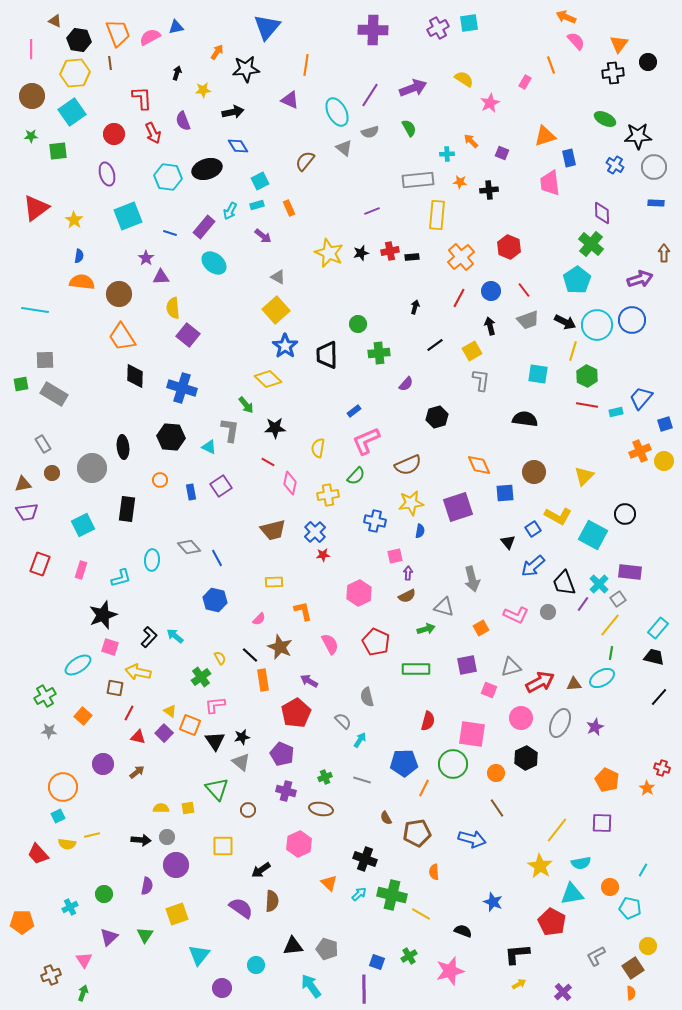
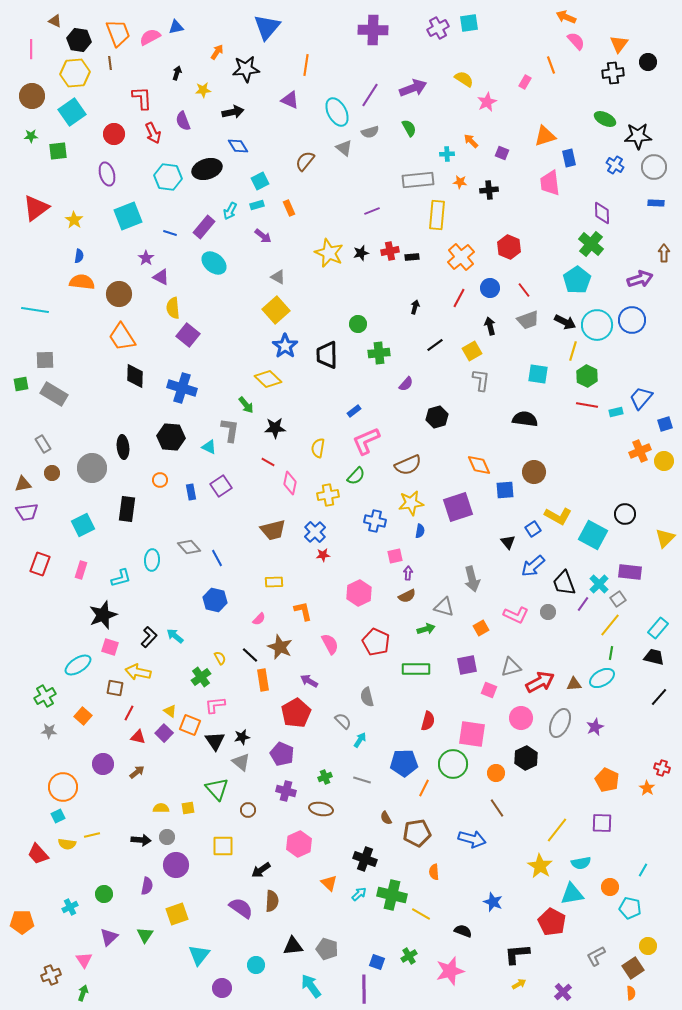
pink star at (490, 103): moved 3 px left, 1 px up
purple triangle at (161, 277): rotated 30 degrees clockwise
blue circle at (491, 291): moved 1 px left, 3 px up
yellow triangle at (584, 476): moved 81 px right, 62 px down
blue square at (505, 493): moved 3 px up
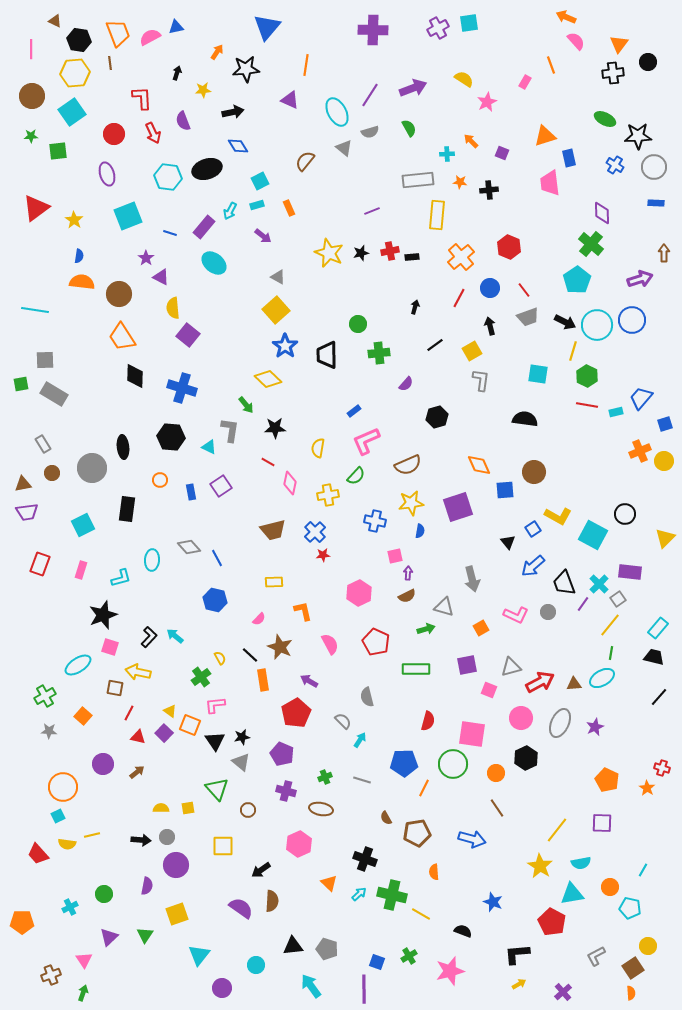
gray trapezoid at (528, 320): moved 3 px up
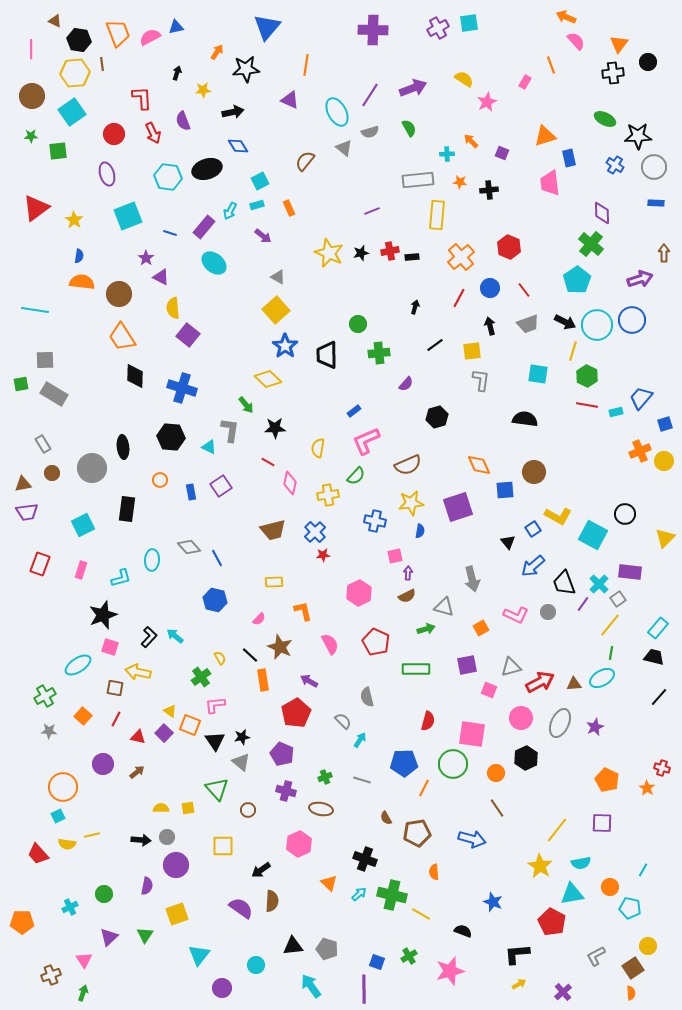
brown line at (110, 63): moved 8 px left, 1 px down
gray trapezoid at (528, 317): moved 7 px down
yellow square at (472, 351): rotated 24 degrees clockwise
red line at (129, 713): moved 13 px left, 6 px down
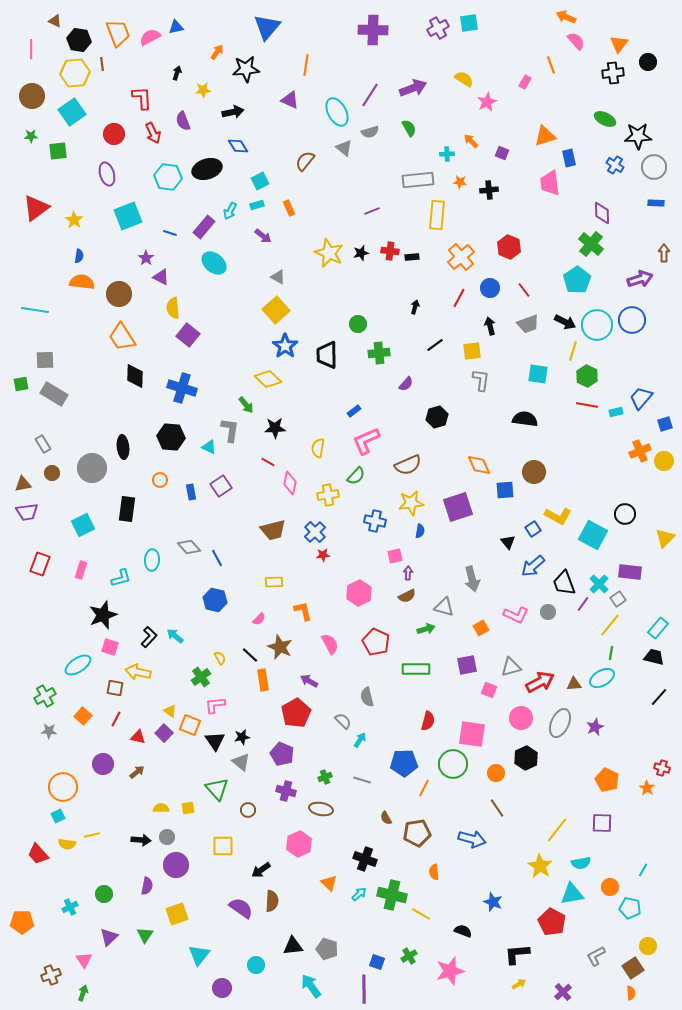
red cross at (390, 251): rotated 18 degrees clockwise
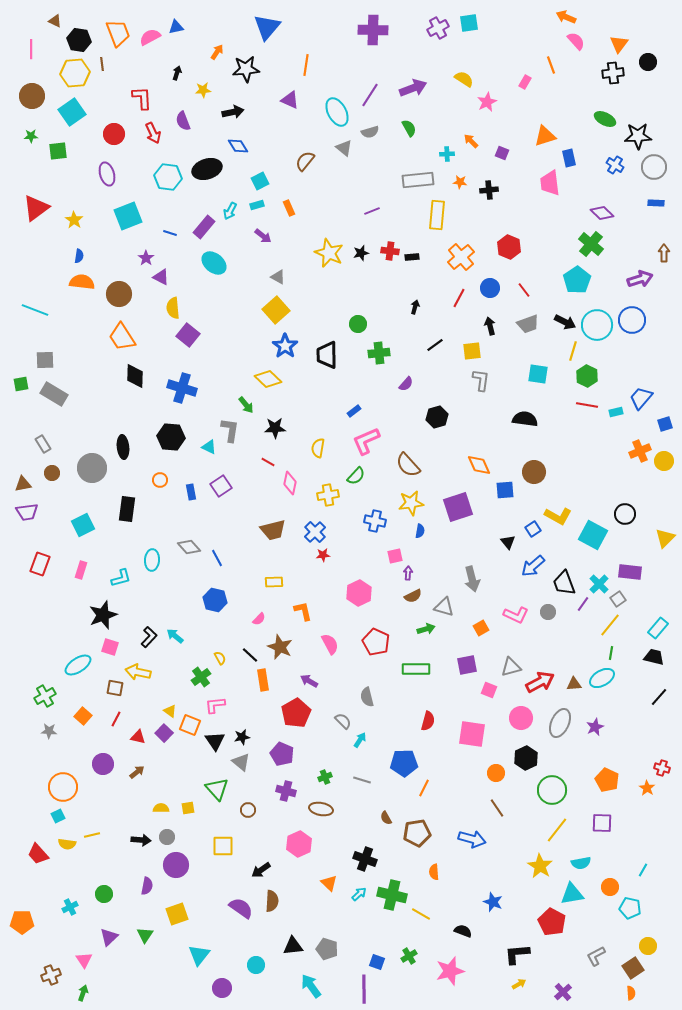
purple diamond at (602, 213): rotated 45 degrees counterclockwise
cyan line at (35, 310): rotated 12 degrees clockwise
brown semicircle at (408, 465): rotated 72 degrees clockwise
brown semicircle at (407, 596): moved 6 px right
green circle at (453, 764): moved 99 px right, 26 px down
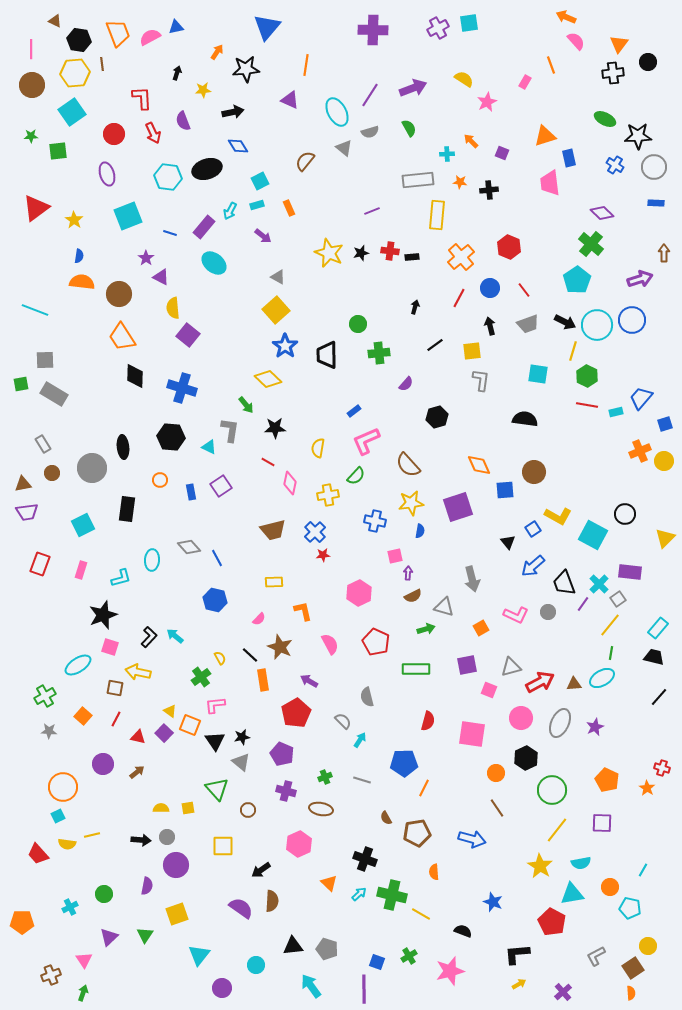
brown circle at (32, 96): moved 11 px up
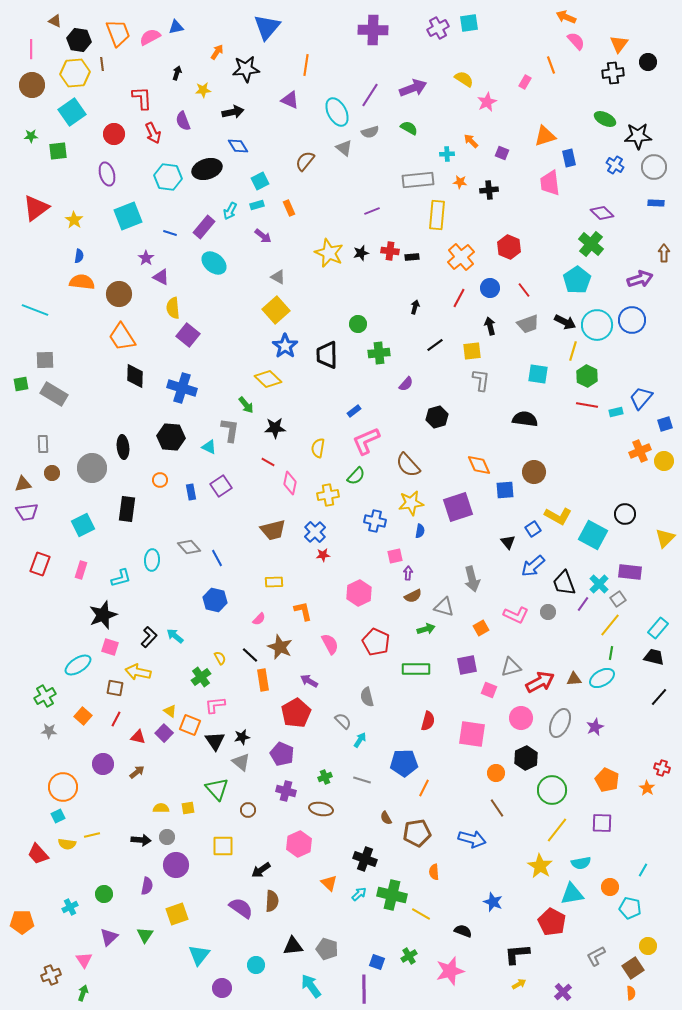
green semicircle at (409, 128): rotated 30 degrees counterclockwise
gray rectangle at (43, 444): rotated 30 degrees clockwise
brown triangle at (574, 684): moved 5 px up
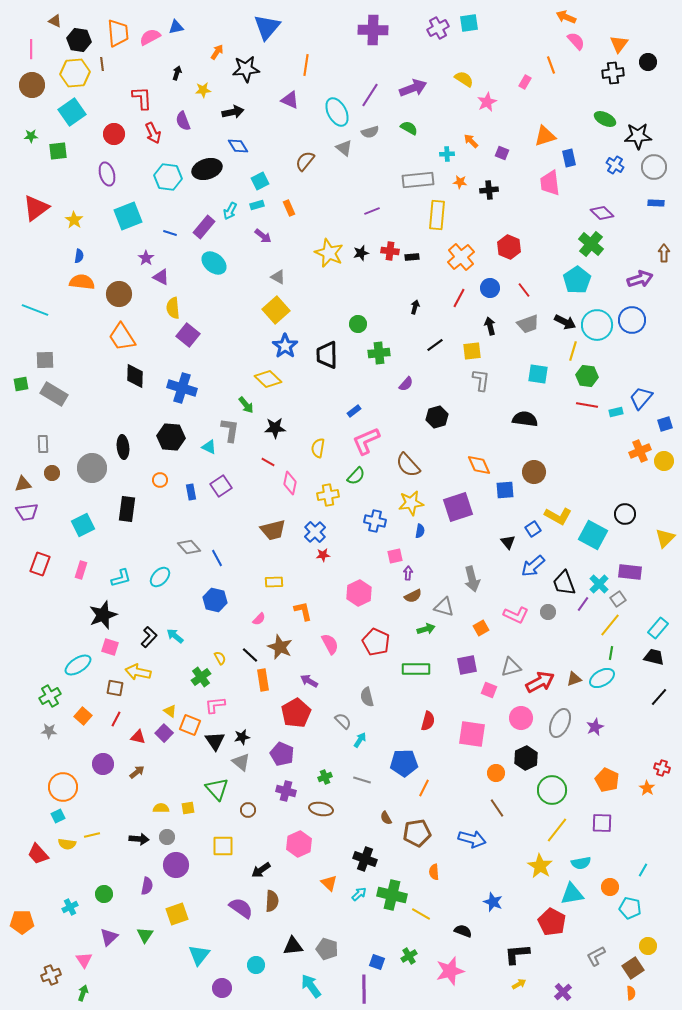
orange trapezoid at (118, 33): rotated 16 degrees clockwise
green hexagon at (587, 376): rotated 20 degrees counterclockwise
cyan ellipse at (152, 560): moved 8 px right, 17 px down; rotated 40 degrees clockwise
brown triangle at (574, 679): rotated 14 degrees counterclockwise
green cross at (45, 696): moved 5 px right
black arrow at (141, 840): moved 2 px left, 1 px up
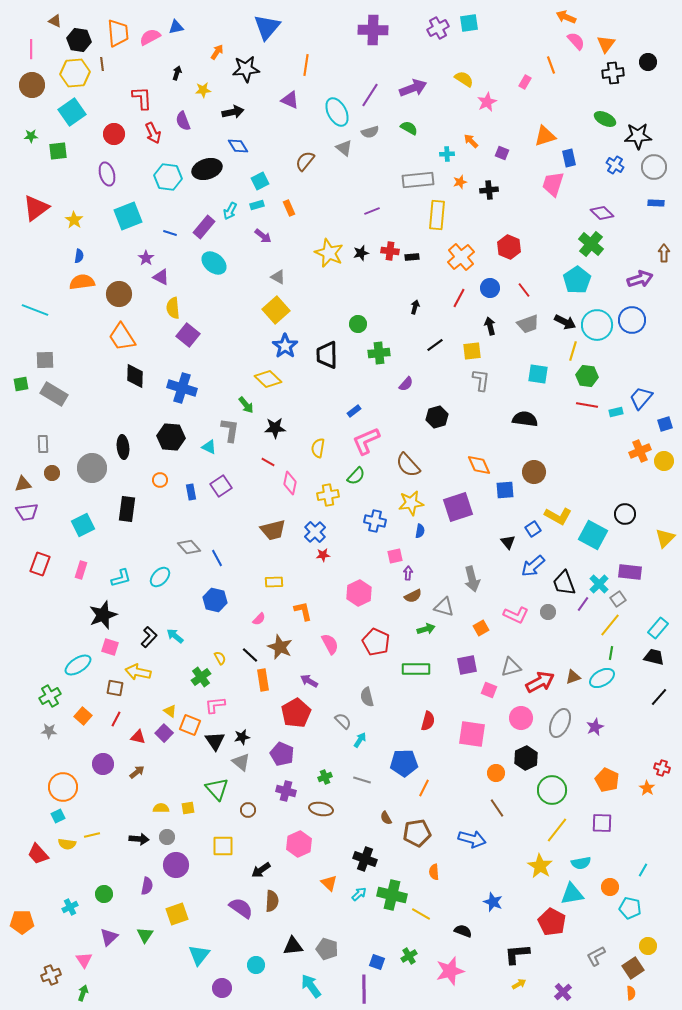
orange triangle at (619, 44): moved 13 px left
orange star at (460, 182): rotated 24 degrees counterclockwise
pink trapezoid at (550, 183): moved 3 px right, 1 px down; rotated 24 degrees clockwise
orange semicircle at (82, 282): rotated 15 degrees counterclockwise
brown triangle at (574, 679): moved 1 px left, 2 px up
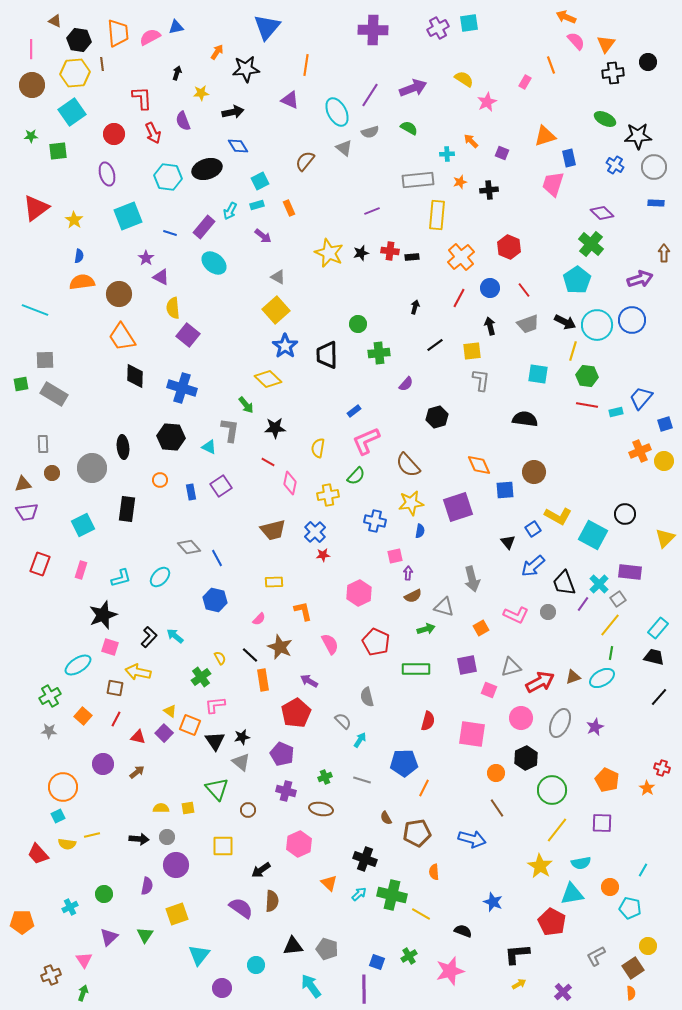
yellow star at (203, 90): moved 2 px left, 3 px down
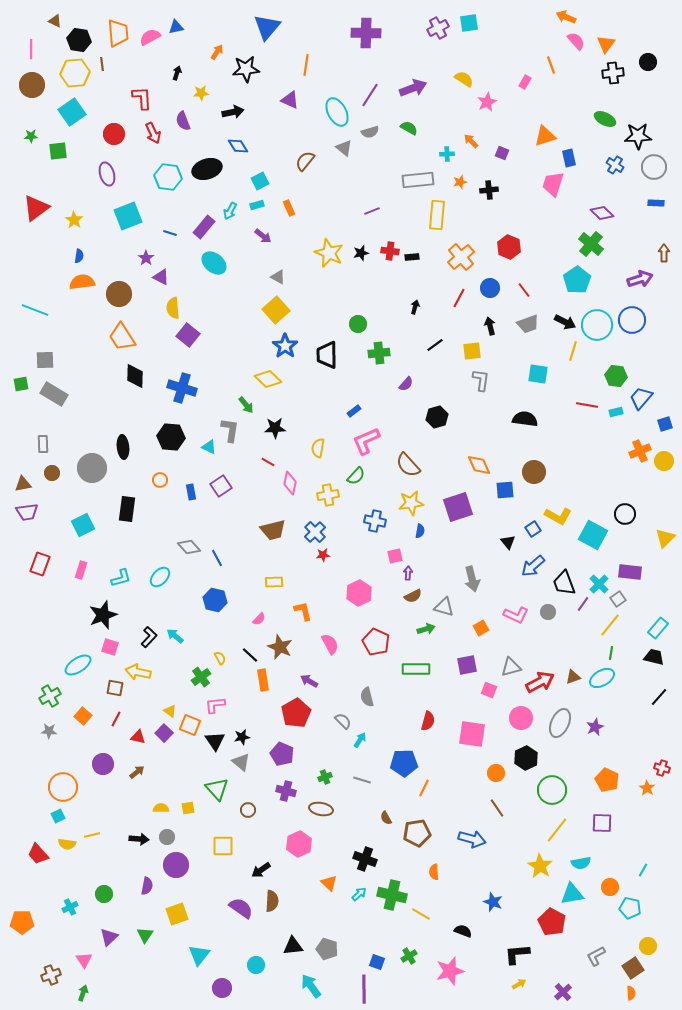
purple cross at (373, 30): moved 7 px left, 3 px down
green hexagon at (587, 376): moved 29 px right
